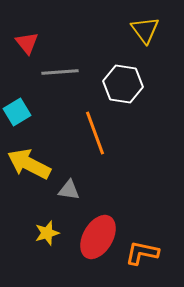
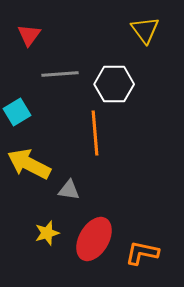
red triangle: moved 2 px right, 8 px up; rotated 15 degrees clockwise
gray line: moved 2 px down
white hexagon: moved 9 px left; rotated 9 degrees counterclockwise
orange line: rotated 15 degrees clockwise
red ellipse: moved 4 px left, 2 px down
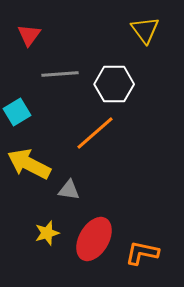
orange line: rotated 54 degrees clockwise
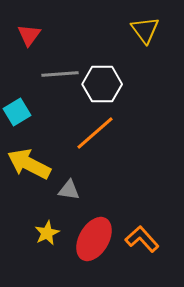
white hexagon: moved 12 px left
yellow star: rotated 10 degrees counterclockwise
orange L-shape: moved 14 px up; rotated 36 degrees clockwise
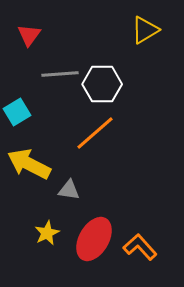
yellow triangle: rotated 36 degrees clockwise
orange L-shape: moved 2 px left, 8 px down
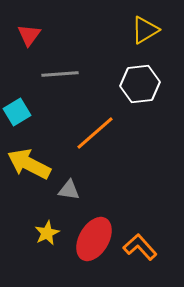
white hexagon: moved 38 px right; rotated 6 degrees counterclockwise
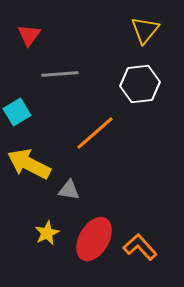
yellow triangle: rotated 20 degrees counterclockwise
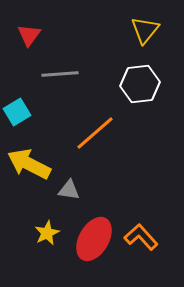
orange L-shape: moved 1 px right, 10 px up
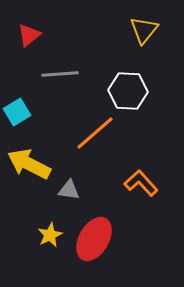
yellow triangle: moved 1 px left
red triangle: rotated 15 degrees clockwise
white hexagon: moved 12 px left, 7 px down; rotated 9 degrees clockwise
yellow star: moved 3 px right, 2 px down
orange L-shape: moved 54 px up
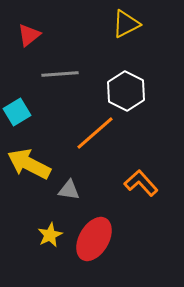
yellow triangle: moved 18 px left, 6 px up; rotated 24 degrees clockwise
white hexagon: moved 2 px left; rotated 24 degrees clockwise
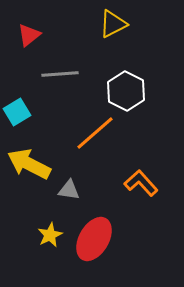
yellow triangle: moved 13 px left
